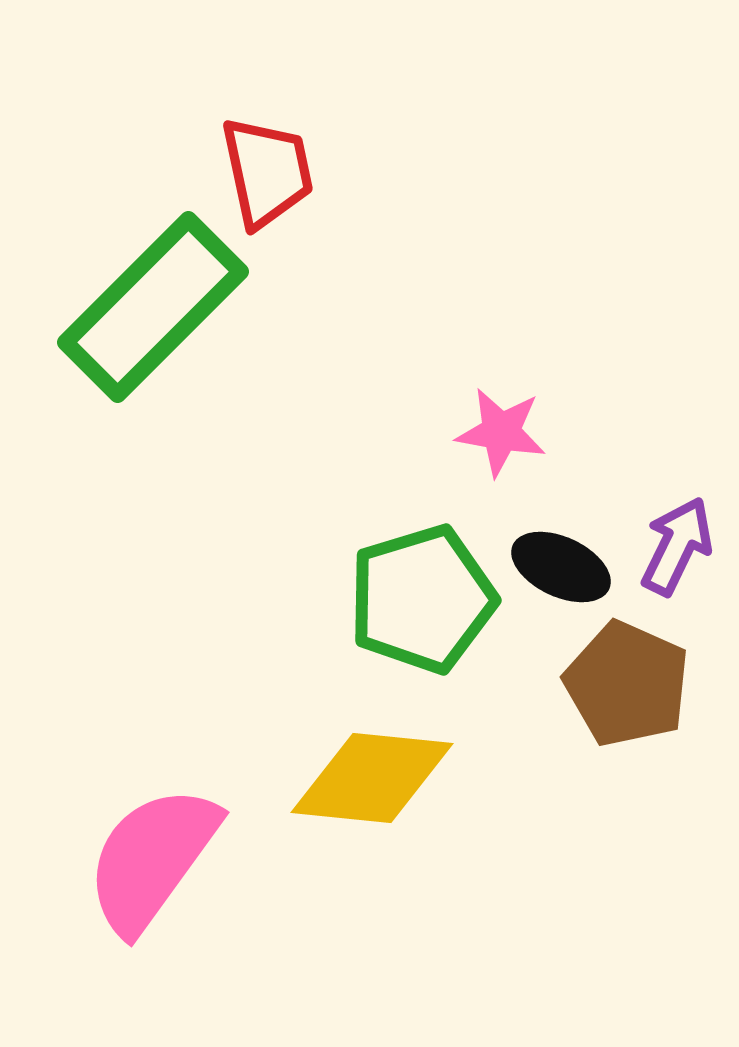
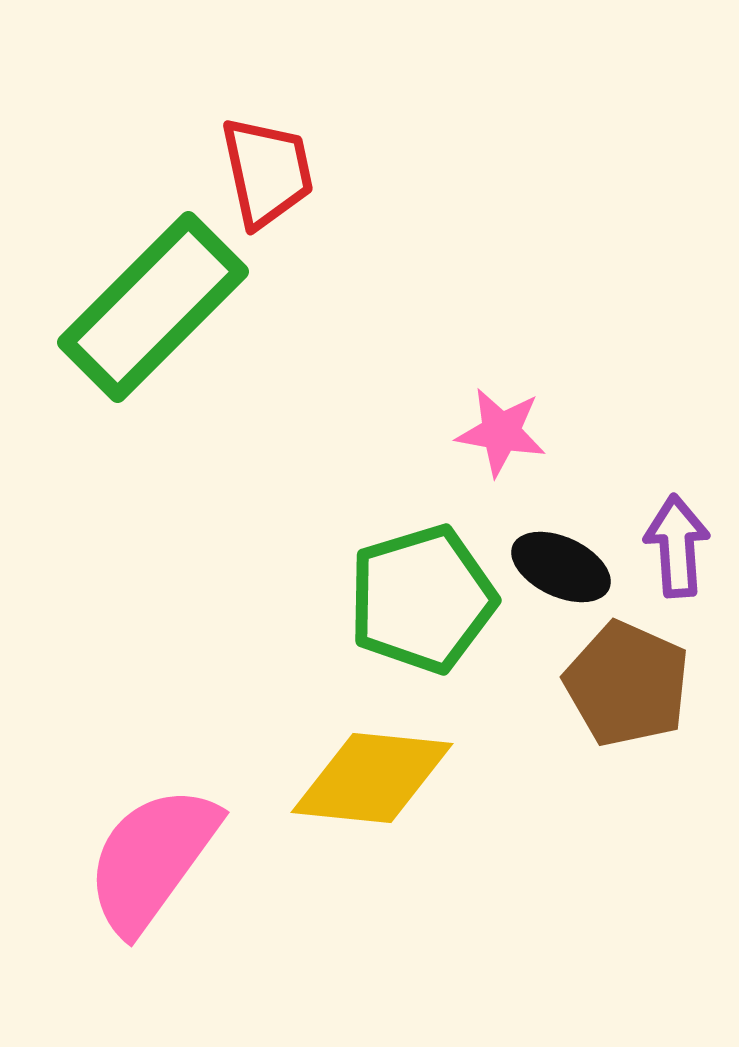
purple arrow: rotated 30 degrees counterclockwise
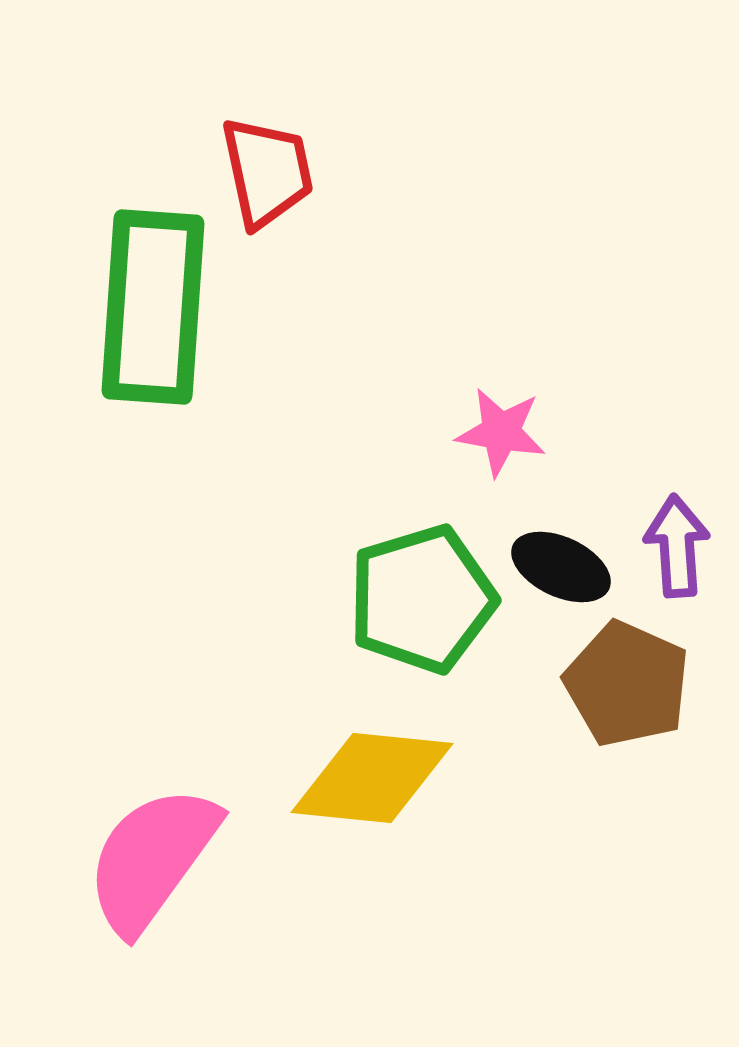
green rectangle: rotated 41 degrees counterclockwise
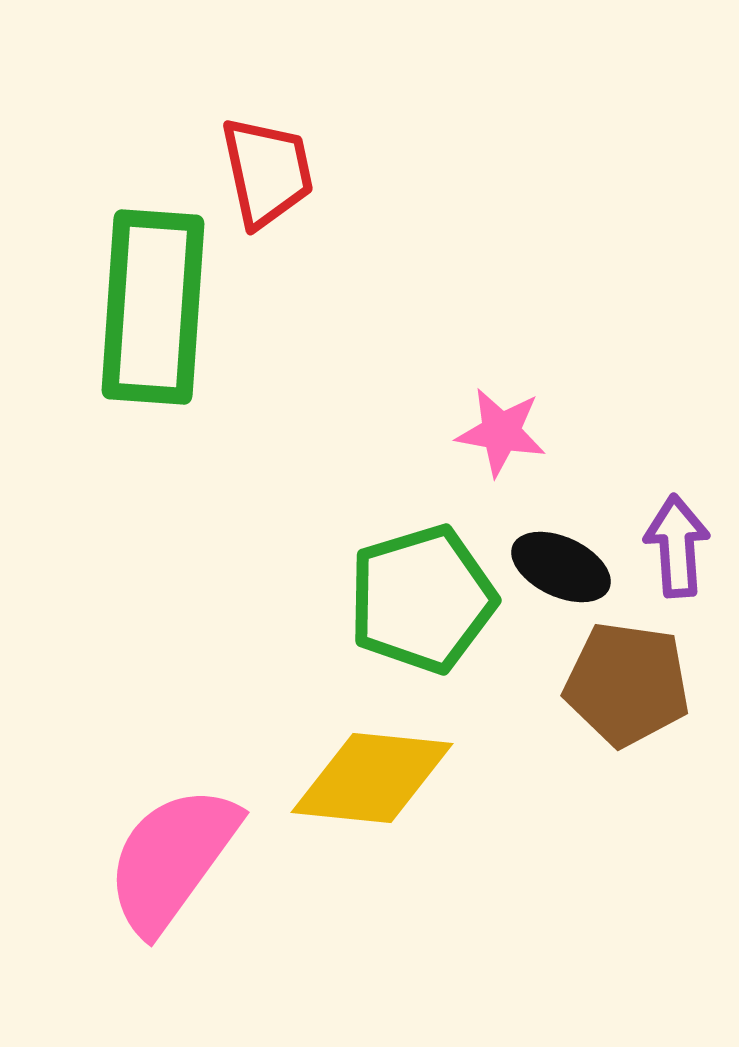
brown pentagon: rotated 16 degrees counterclockwise
pink semicircle: moved 20 px right
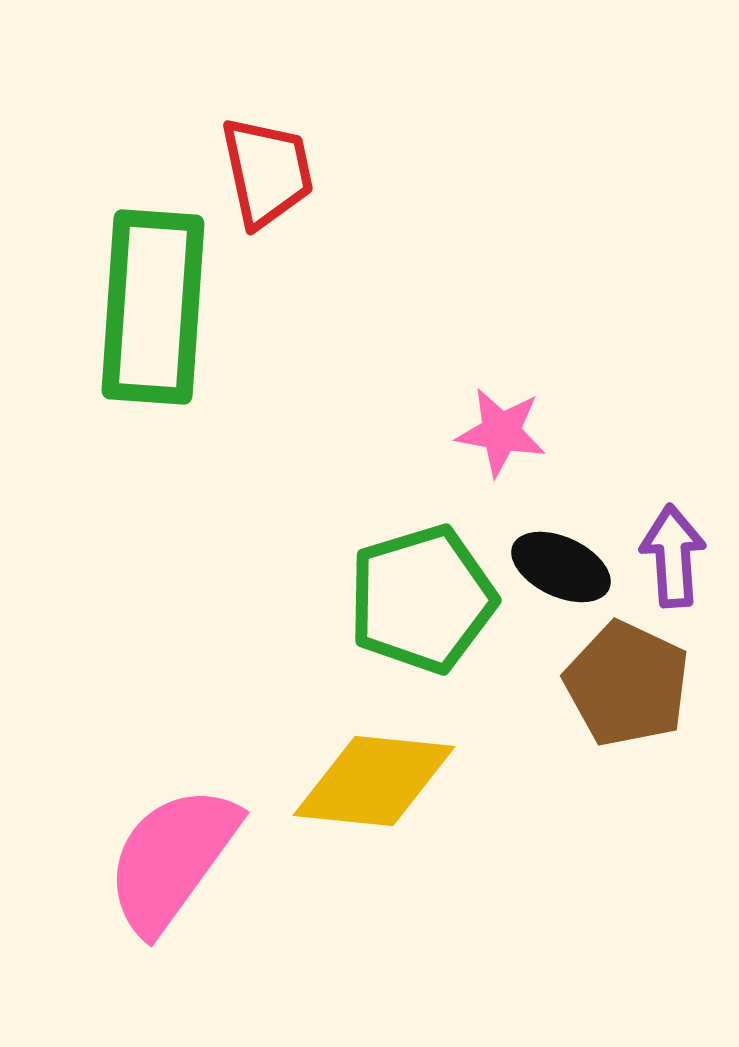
purple arrow: moved 4 px left, 10 px down
brown pentagon: rotated 17 degrees clockwise
yellow diamond: moved 2 px right, 3 px down
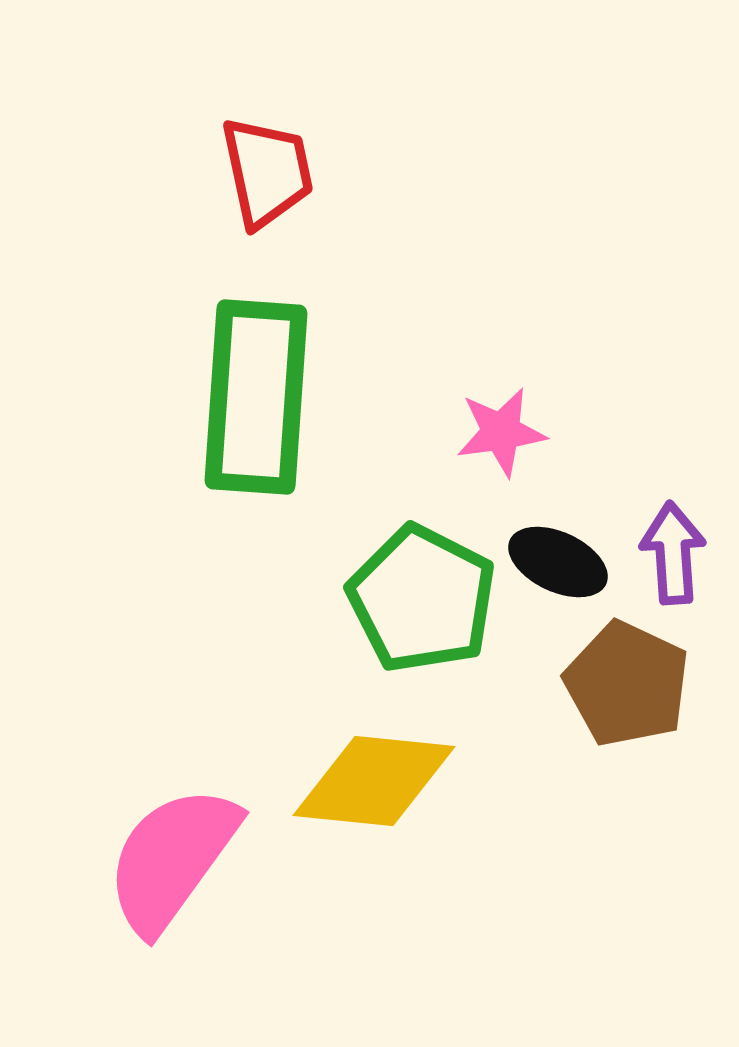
green rectangle: moved 103 px right, 90 px down
pink star: rotated 18 degrees counterclockwise
purple arrow: moved 3 px up
black ellipse: moved 3 px left, 5 px up
green pentagon: rotated 28 degrees counterclockwise
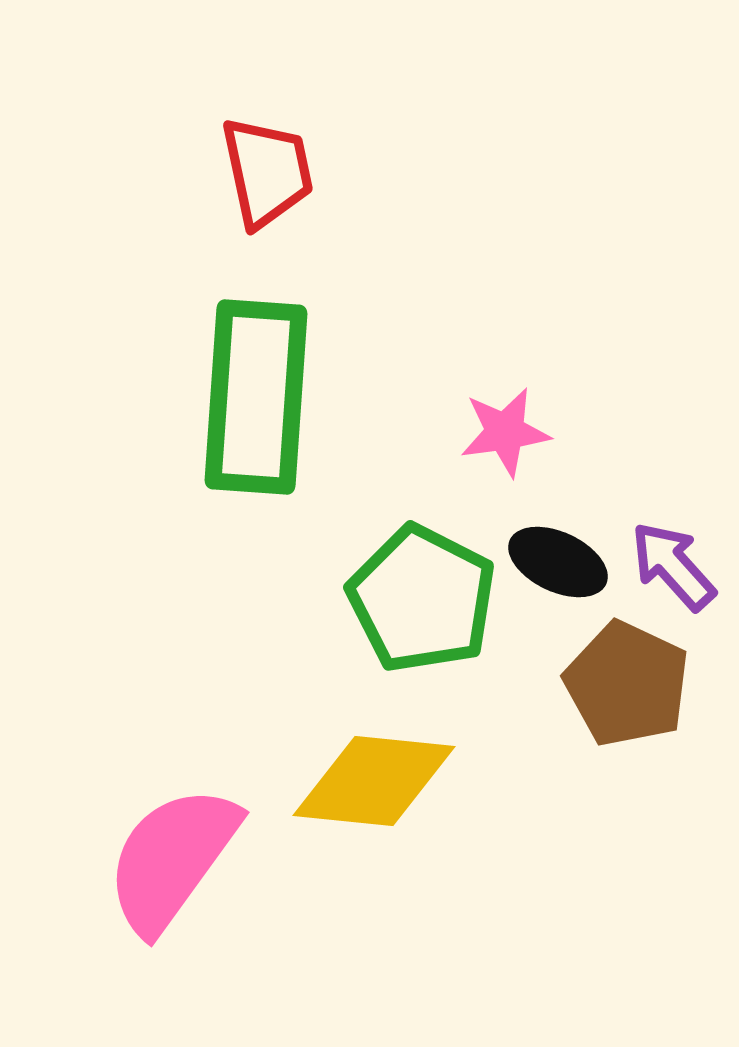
pink star: moved 4 px right
purple arrow: moved 13 px down; rotated 38 degrees counterclockwise
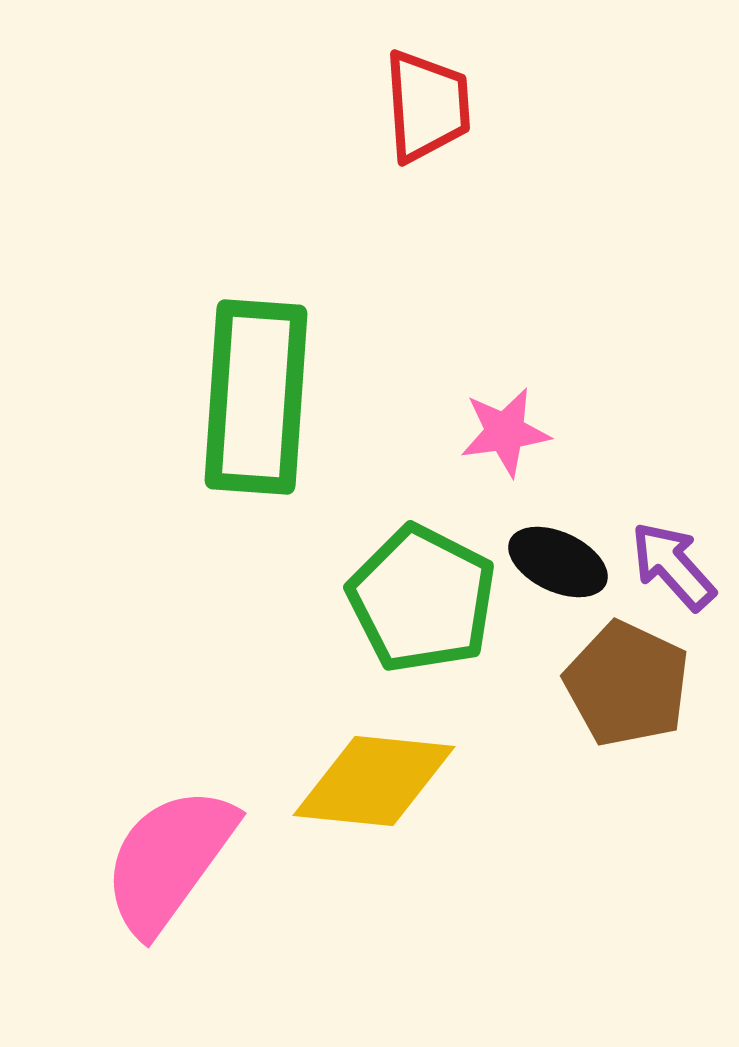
red trapezoid: moved 160 px right, 66 px up; rotated 8 degrees clockwise
pink semicircle: moved 3 px left, 1 px down
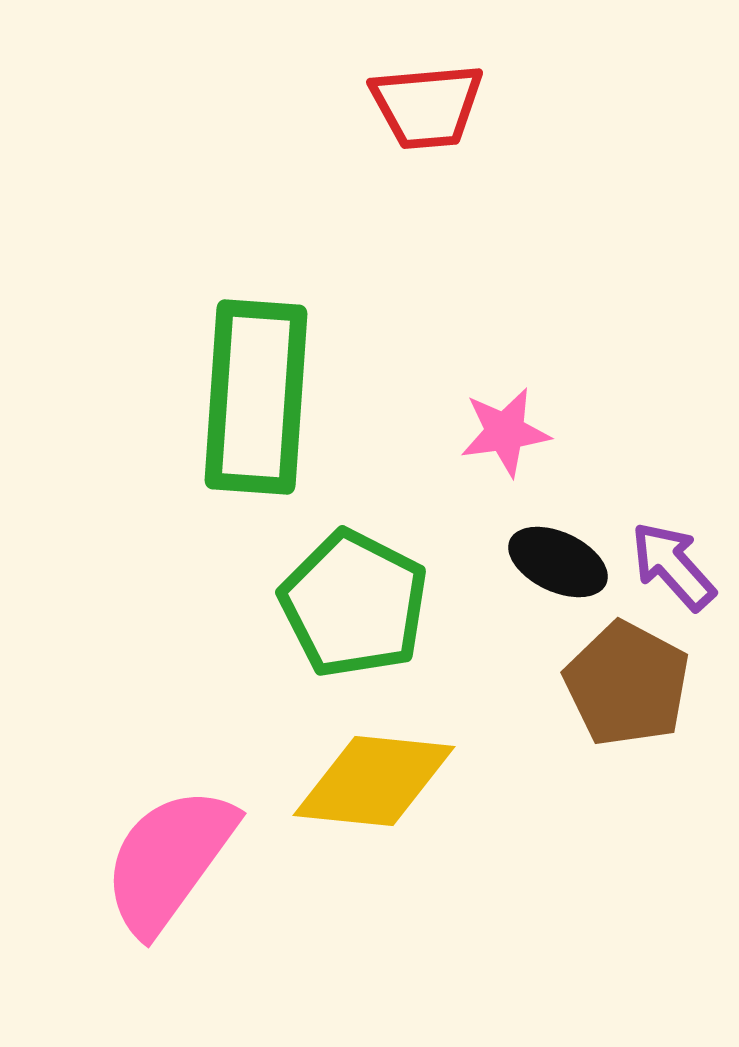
red trapezoid: rotated 89 degrees clockwise
green pentagon: moved 68 px left, 5 px down
brown pentagon: rotated 3 degrees clockwise
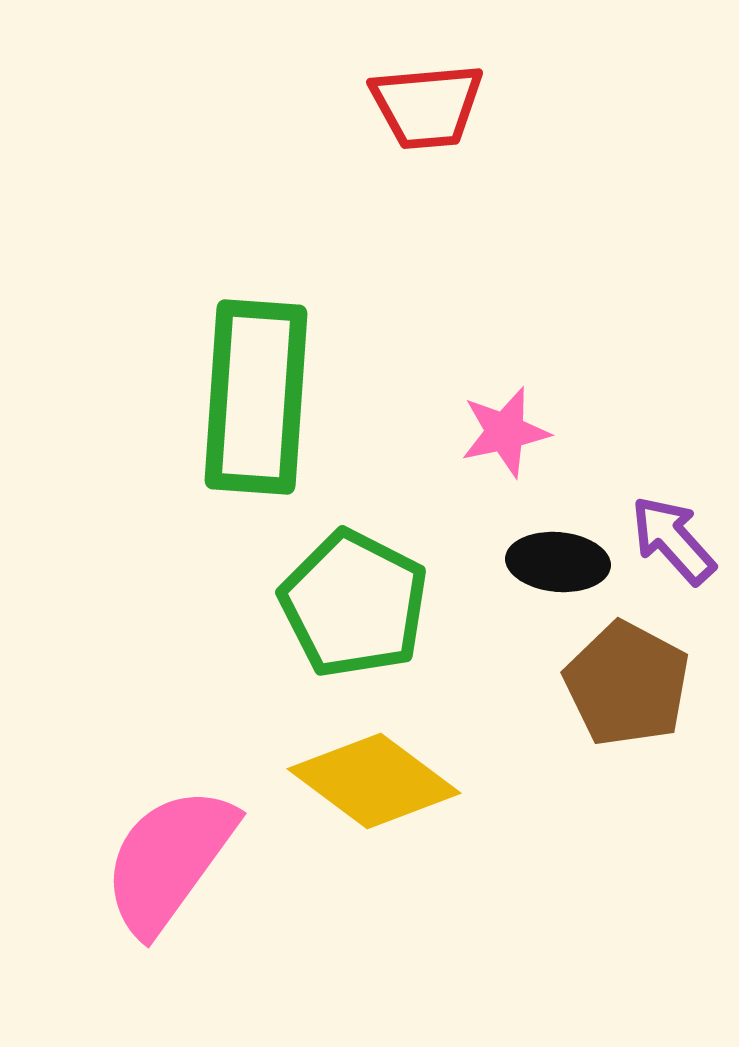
pink star: rotated 4 degrees counterclockwise
black ellipse: rotated 20 degrees counterclockwise
purple arrow: moved 26 px up
yellow diamond: rotated 31 degrees clockwise
